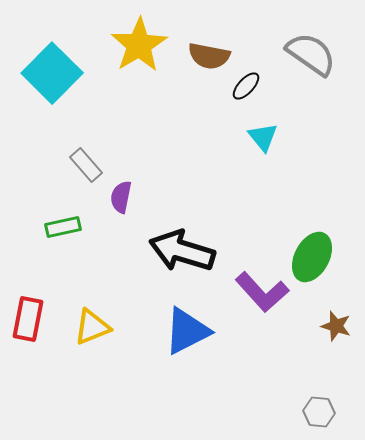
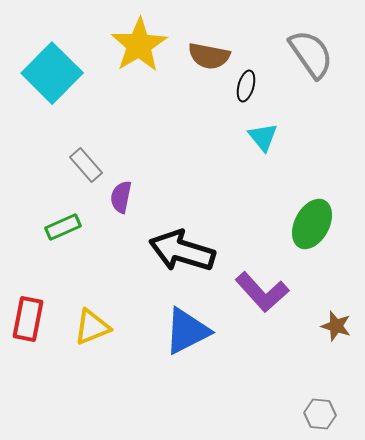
gray semicircle: rotated 20 degrees clockwise
black ellipse: rotated 28 degrees counterclockwise
green rectangle: rotated 12 degrees counterclockwise
green ellipse: moved 33 px up
gray hexagon: moved 1 px right, 2 px down
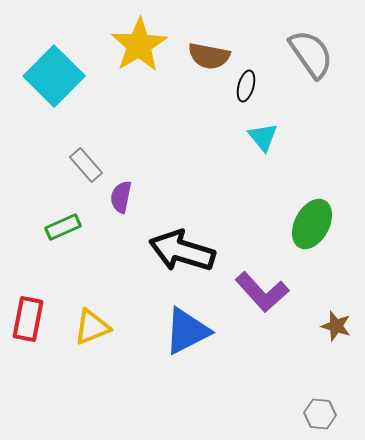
cyan square: moved 2 px right, 3 px down
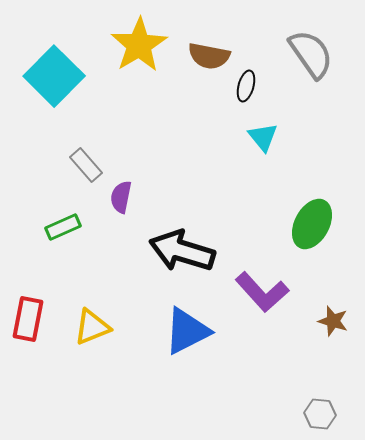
brown star: moved 3 px left, 5 px up
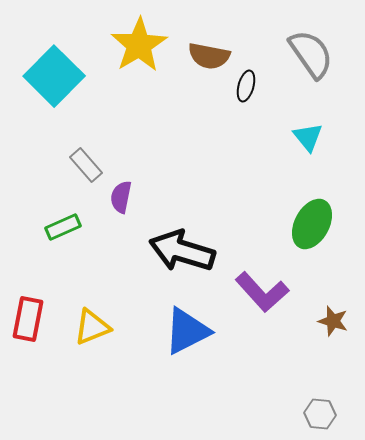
cyan triangle: moved 45 px right
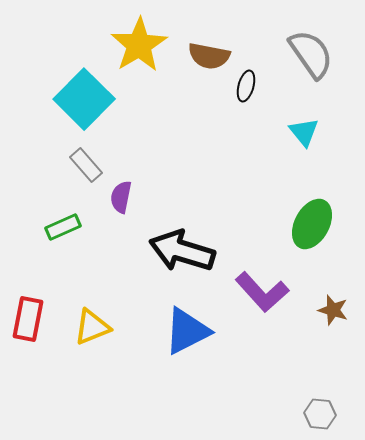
cyan square: moved 30 px right, 23 px down
cyan triangle: moved 4 px left, 5 px up
brown star: moved 11 px up
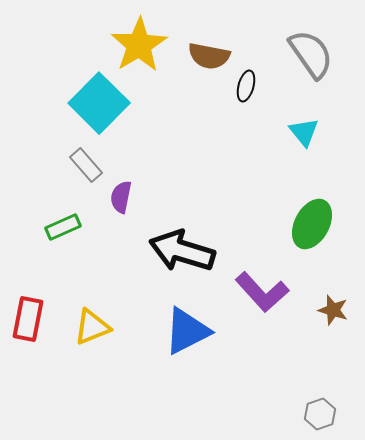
cyan square: moved 15 px right, 4 px down
gray hexagon: rotated 24 degrees counterclockwise
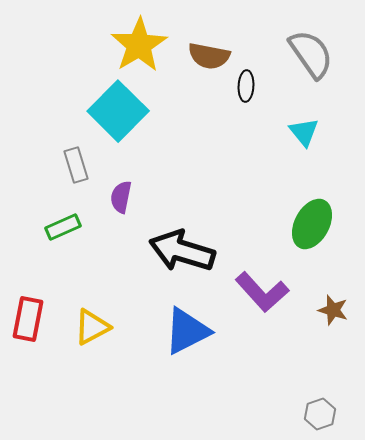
black ellipse: rotated 12 degrees counterclockwise
cyan square: moved 19 px right, 8 px down
gray rectangle: moved 10 px left; rotated 24 degrees clockwise
yellow triangle: rotated 6 degrees counterclockwise
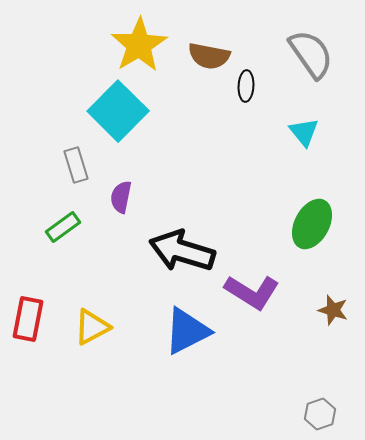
green rectangle: rotated 12 degrees counterclockwise
purple L-shape: moved 10 px left; rotated 16 degrees counterclockwise
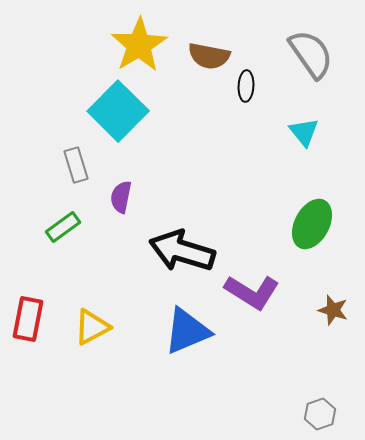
blue triangle: rotated 4 degrees clockwise
